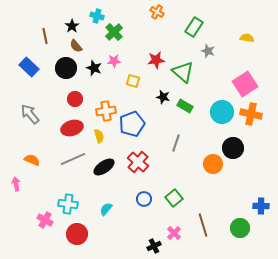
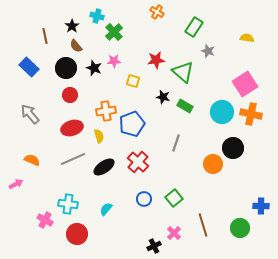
red circle at (75, 99): moved 5 px left, 4 px up
pink arrow at (16, 184): rotated 72 degrees clockwise
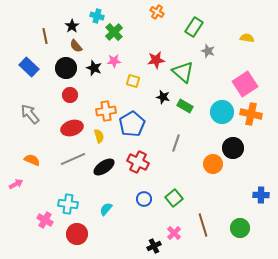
blue pentagon at (132, 124): rotated 10 degrees counterclockwise
red cross at (138, 162): rotated 15 degrees counterclockwise
blue cross at (261, 206): moved 11 px up
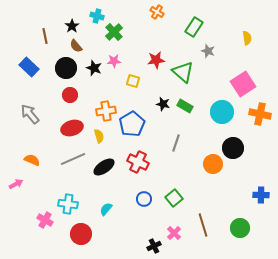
yellow semicircle at (247, 38): rotated 72 degrees clockwise
pink square at (245, 84): moved 2 px left
black star at (163, 97): moved 7 px down
orange cross at (251, 114): moved 9 px right
red circle at (77, 234): moved 4 px right
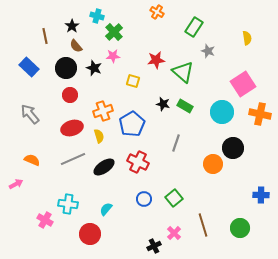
pink star at (114, 61): moved 1 px left, 5 px up
orange cross at (106, 111): moved 3 px left; rotated 12 degrees counterclockwise
red circle at (81, 234): moved 9 px right
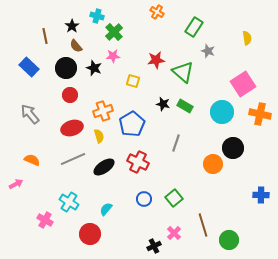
cyan cross at (68, 204): moved 1 px right, 2 px up; rotated 24 degrees clockwise
green circle at (240, 228): moved 11 px left, 12 px down
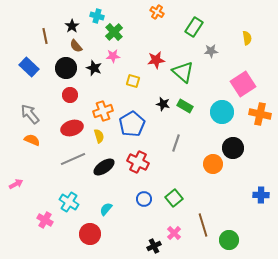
gray star at (208, 51): moved 3 px right; rotated 24 degrees counterclockwise
orange semicircle at (32, 160): moved 20 px up
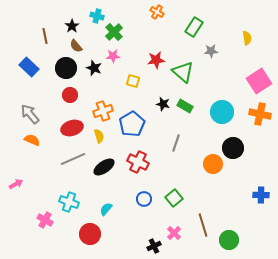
pink square at (243, 84): moved 16 px right, 3 px up
cyan cross at (69, 202): rotated 12 degrees counterclockwise
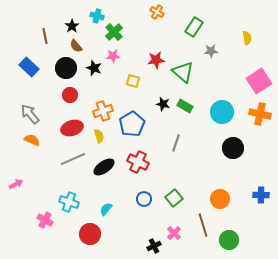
orange circle at (213, 164): moved 7 px right, 35 px down
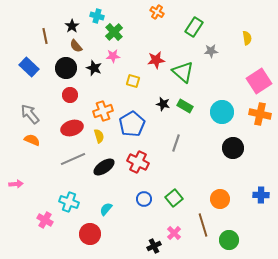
pink arrow at (16, 184): rotated 24 degrees clockwise
